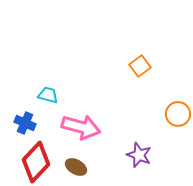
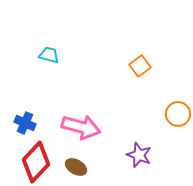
cyan trapezoid: moved 1 px right, 40 px up
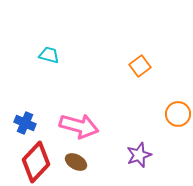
pink arrow: moved 2 px left, 1 px up
purple star: rotated 30 degrees clockwise
brown ellipse: moved 5 px up
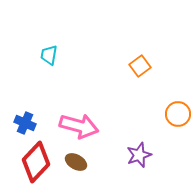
cyan trapezoid: rotated 95 degrees counterclockwise
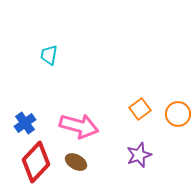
orange square: moved 43 px down
blue cross: rotated 30 degrees clockwise
